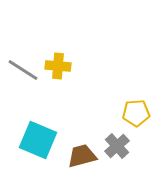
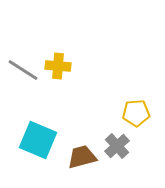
brown trapezoid: moved 1 px down
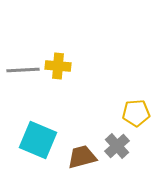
gray line: rotated 36 degrees counterclockwise
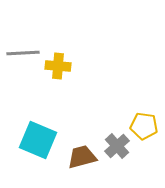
gray line: moved 17 px up
yellow pentagon: moved 8 px right, 13 px down; rotated 12 degrees clockwise
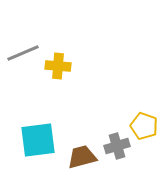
gray line: rotated 20 degrees counterclockwise
yellow pentagon: rotated 12 degrees clockwise
cyan square: rotated 30 degrees counterclockwise
gray cross: rotated 25 degrees clockwise
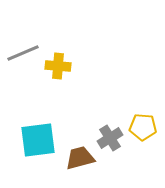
yellow pentagon: moved 1 px left, 1 px down; rotated 16 degrees counterclockwise
gray cross: moved 7 px left, 8 px up; rotated 15 degrees counterclockwise
brown trapezoid: moved 2 px left, 1 px down
